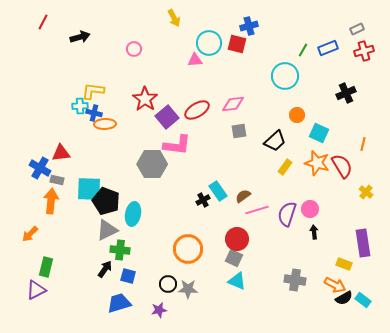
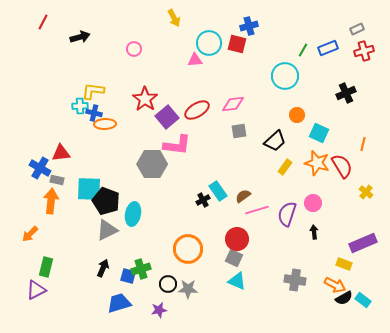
pink circle at (310, 209): moved 3 px right, 6 px up
purple rectangle at (363, 243): rotated 76 degrees clockwise
green cross at (120, 250): moved 21 px right, 19 px down; rotated 24 degrees counterclockwise
black arrow at (105, 269): moved 2 px left, 1 px up; rotated 12 degrees counterclockwise
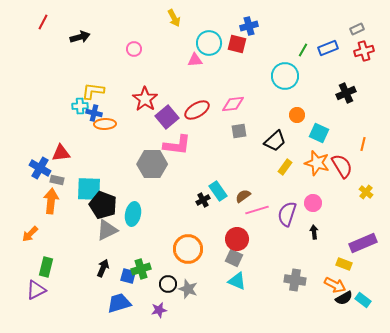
black pentagon at (106, 201): moved 3 px left, 4 px down
gray star at (188, 289): rotated 18 degrees clockwise
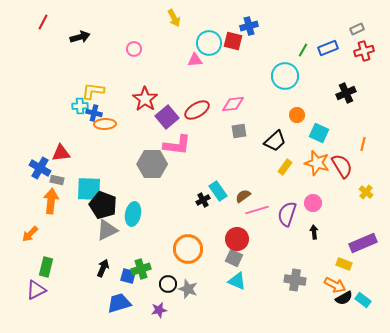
red square at (237, 44): moved 4 px left, 3 px up
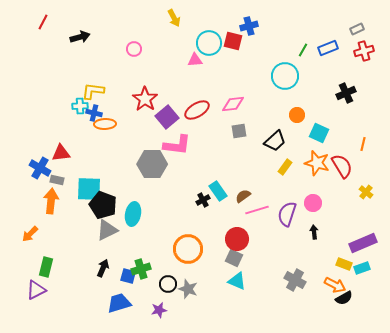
gray cross at (295, 280): rotated 20 degrees clockwise
cyan rectangle at (363, 300): moved 1 px left, 32 px up; rotated 56 degrees counterclockwise
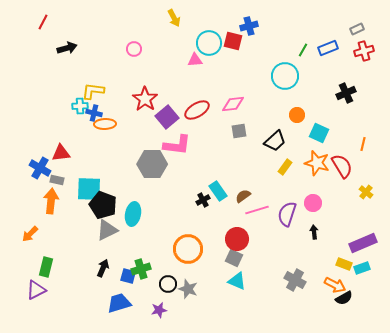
black arrow at (80, 37): moved 13 px left, 11 px down
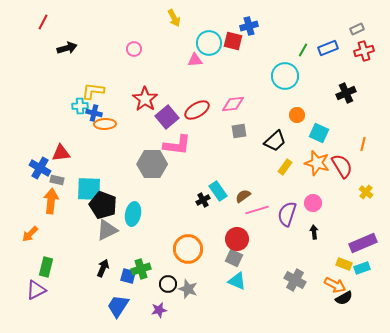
blue trapezoid at (119, 303): moved 1 px left, 3 px down; rotated 40 degrees counterclockwise
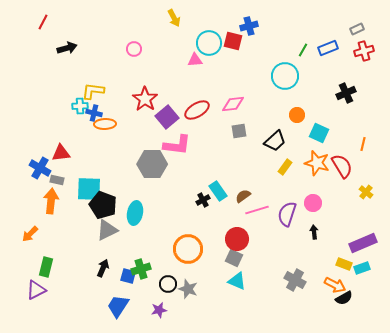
cyan ellipse at (133, 214): moved 2 px right, 1 px up
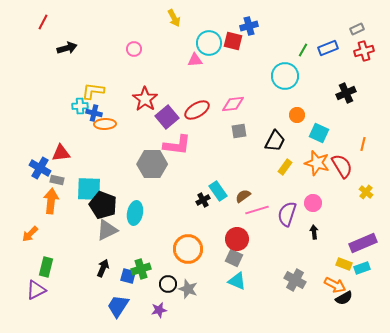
black trapezoid at (275, 141): rotated 20 degrees counterclockwise
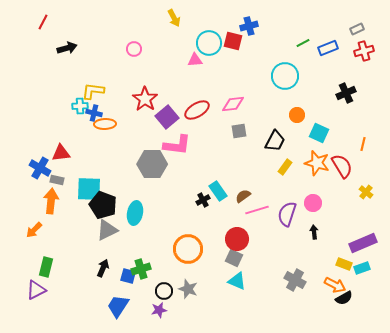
green line at (303, 50): moved 7 px up; rotated 32 degrees clockwise
orange arrow at (30, 234): moved 4 px right, 4 px up
black circle at (168, 284): moved 4 px left, 7 px down
